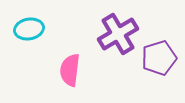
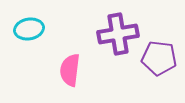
purple cross: rotated 21 degrees clockwise
purple pentagon: rotated 24 degrees clockwise
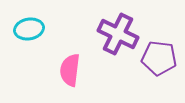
purple cross: rotated 36 degrees clockwise
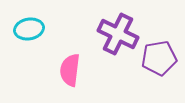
purple pentagon: rotated 16 degrees counterclockwise
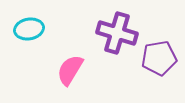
purple cross: moved 1 px left, 1 px up; rotated 9 degrees counterclockwise
pink semicircle: rotated 24 degrees clockwise
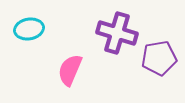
pink semicircle: rotated 8 degrees counterclockwise
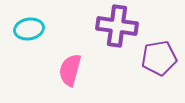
purple cross: moved 7 px up; rotated 9 degrees counterclockwise
pink semicircle: rotated 8 degrees counterclockwise
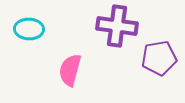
cyan ellipse: rotated 12 degrees clockwise
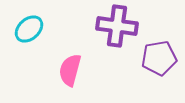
cyan ellipse: rotated 44 degrees counterclockwise
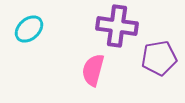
pink semicircle: moved 23 px right
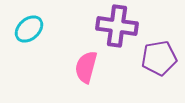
pink semicircle: moved 7 px left, 3 px up
